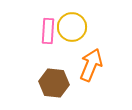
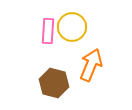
brown hexagon: rotated 8 degrees clockwise
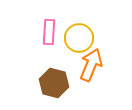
yellow circle: moved 7 px right, 11 px down
pink rectangle: moved 1 px right, 1 px down
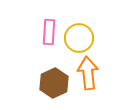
orange arrow: moved 3 px left, 8 px down; rotated 28 degrees counterclockwise
brown hexagon: rotated 20 degrees clockwise
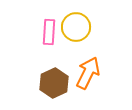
yellow circle: moved 3 px left, 11 px up
orange arrow: rotated 32 degrees clockwise
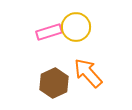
pink rectangle: rotated 70 degrees clockwise
orange arrow: rotated 68 degrees counterclockwise
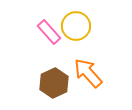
yellow circle: moved 1 px up
pink rectangle: rotated 65 degrees clockwise
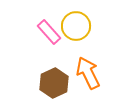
orange arrow: rotated 16 degrees clockwise
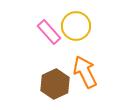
orange arrow: moved 3 px left, 1 px up
brown hexagon: moved 1 px right, 1 px down
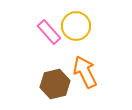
brown hexagon: rotated 12 degrees clockwise
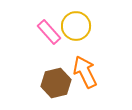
brown hexagon: moved 1 px right, 1 px up
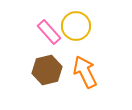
brown hexagon: moved 9 px left, 13 px up
